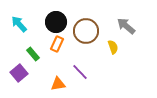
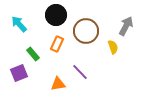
black circle: moved 7 px up
gray arrow: rotated 78 degrees clockwise
purple square: rotated 18 degrees clockwise
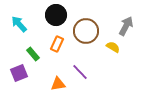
yellow semicircle: rotated 40 degrees counterclockwise
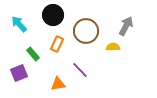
black circle: moved 3 px left
yellow semicircle: rotated 32 degrees counterclockwise
purple line: moved 2 px up
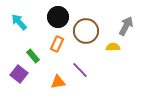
black circle: moved 5 px right, 2 px down
cyan arrow: moved 2 px up
green rectangle: moved 2 px down
purple square: moved 1 px down; rotated 30 degrees counterclockwise
orange triangle: moved 2 px up
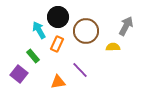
cyan arrow: moved 20 px right, 8 px down; rotated 12 degrees clockwise
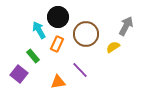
brown circle: moved 3 px down
yellow semicircle: rotated 32 degrees counterclockwise
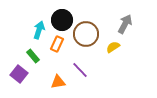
black circle: moved 4 px right, 3 px down
gray arrow: moved 1 px left, 2 px up
cyan arrow: rotated 48 degrees clockwise
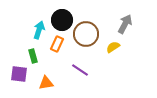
green rectangle: rotated 24 degrees clockwise
purple line: rotated 12 degrees counterclockwise
purple square: rotated 30 degrees counterclockwise
orange triangle: moved 12 px left, 1 px down
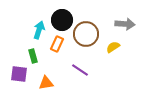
gray arrow: rotated 66 degrees clockwise
